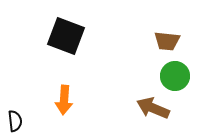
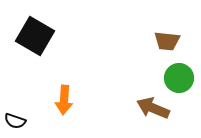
black square: moved 31 px left; rotated 9 degrees clockwise
green circle: moved 4 px right, 2 px down
black semicircle: rotated 115 degrees clockwise
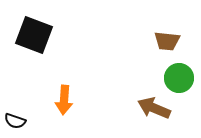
black square: moved 1 px left, 1 px up; rotated 9 degrees counterclockwise
brown arrow: moved 1 px right
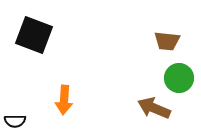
black semicircle: rotated 20 degrees counterclockwise
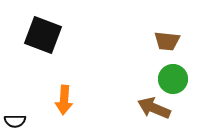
black square: moved 9 px right
green circle: moved 6 px left, 1 px down
